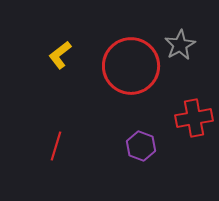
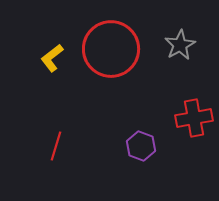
yellow L-shape: moved 8 px left, 3 px down
red circle: moved 20 px left, 17 px up
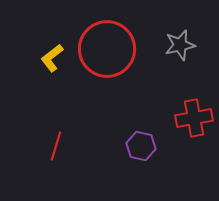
gray star: rotated 16 degrees clockwise
red circle: moved 4 px left
purple hexagon: rotated 8 degrees counterclockwise
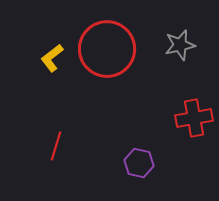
purple hexagon: moved 2 px left, 17 px down
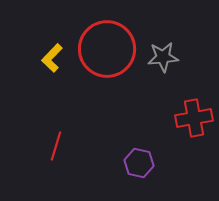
gray star: moved 17 px left, 12 px down; rotated 8 degrees clockwise
yellow L-shape: rotated 8 degrees counterclockwise
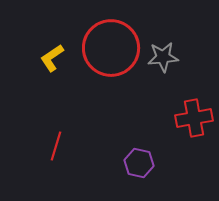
red circle: moved 4 px right, 1 px up
yellow L-shape: rotated 12 degrees clockwise
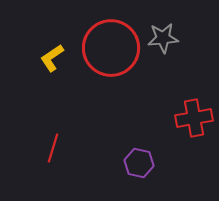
gray star: moved 19 px up
red line: moved 3 px left, 2 px down
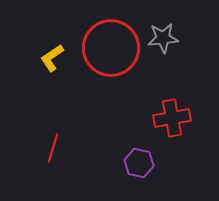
red cross: moved 22 px left
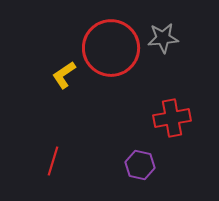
yellow L-shape: moved 12 px right, 17 px down
red line: moved 13 px down
purple hexagon: moved 1 px right, 2 px down
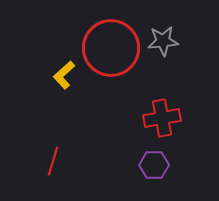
gray star: moved 3 px down
yellow L-shape: rotated 8 degrees counterclockwise
red cross: moved 10 px left
purple hexagon: moved 14 px right; rotated 12 degrees counterclockwise
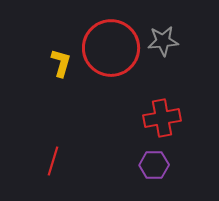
yellow L-shape: moved 3 px left, 12 px up; rotated 148 degrees clockwise
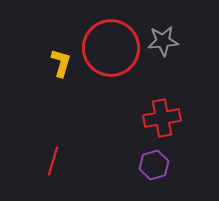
purple hexagon: rotated 16 degrees counterclockwise
